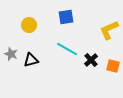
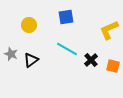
black triangle: rotated 21 degrees counterclockwise
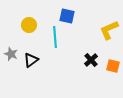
blue square: moved 1 px right, 1 px up; rotated 21 degrees clockwise
cyan line: moved 12 px left, 12 px up; rotated 55 degrees clockwise
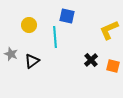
black triangle: moved 1 px right, 1 px down
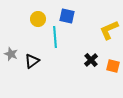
yellow circle: moved 9 px right, 6 px up
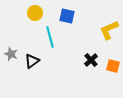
yellow circle: moved 3 px left, 6 px up
cyan line: moved 5 px left; rotated 10 degrees counterclockwise
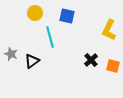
yellow L-shape: rotated 40 degrees counterclockwise
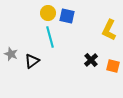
yellow circle: moved 13 px right
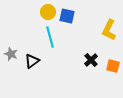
yellow circle: moved 1 px up
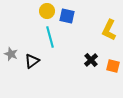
yellow circle: moved 1 px left, 1 px up
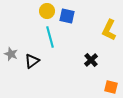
orange square: moved 2 px left, 21 px down
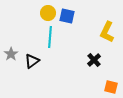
yellow circle: moved 1 px right, 2 px down
yellow L-shape: moved 2 px left, 2 px down
cyan line: rotated 20 degrees clockwise
gray star: rotated 16 degrees clockwise
black cross: moved 3 px right
